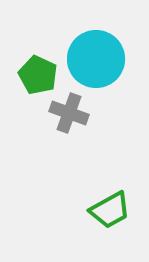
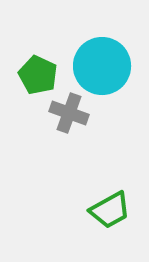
cyan circle: moved 6 px right, 7 px down
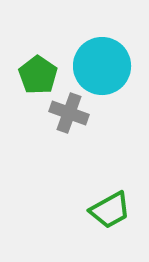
green pentagon: rotated 9 degrees clockwise
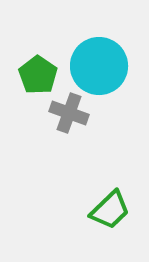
cyan circle: moved 3 px left
green trapezoid: rotated 15 degrees counterclockwise
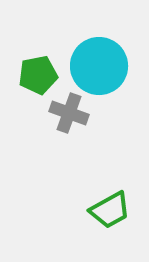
green pentagon: rotated 27 degrees clockwise
green trapezoid: rotated 15 degrees clockwise
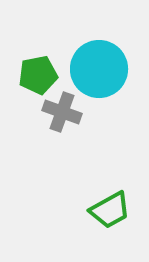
cyan circle: moved 3 px down
gray cross: moved 7 px left, 1 px up
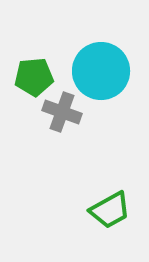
cyan circle: moved 2 px right, 2 px down
green pentagon: moved 4 px left, 2 px down; rotated 6 degrees clockwise
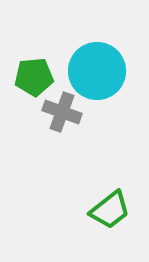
cyan circle: moved 4 px left
green trapezoid: rotated 9 degrees counterclockwise
